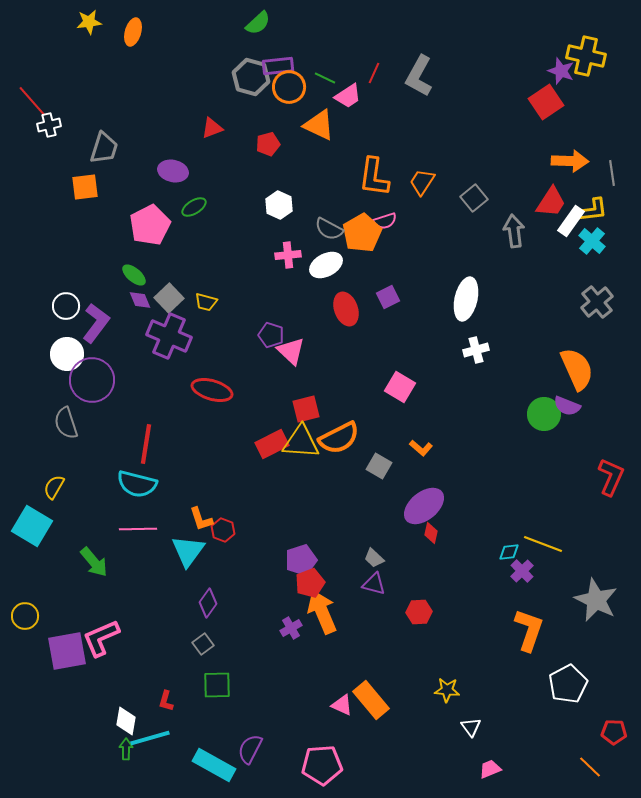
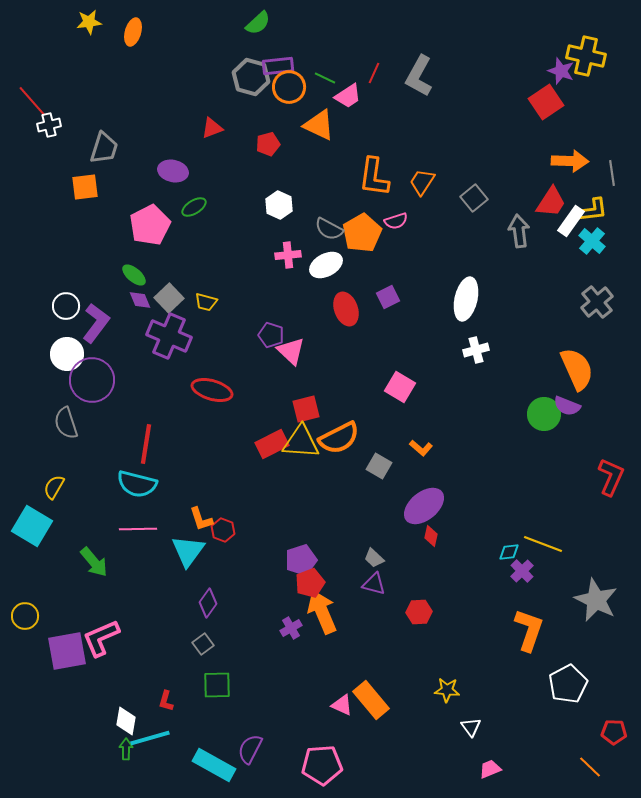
pink semicircle at (385, 221): moved 11 px right
gray arrow at (514, 231): moved 5 px right
red diamond at (431, 533): moved 3 px down
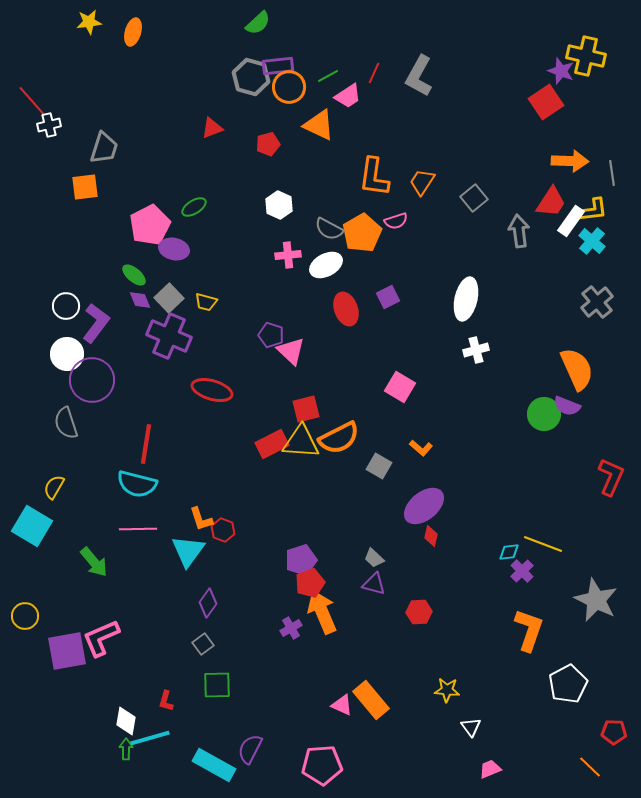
green line at (325, 78): moved 3 px right, 2 px up; rotated 55 degrees counterclockwise
purple ellipse at (173, 171): moved 1 px right, 78 px down
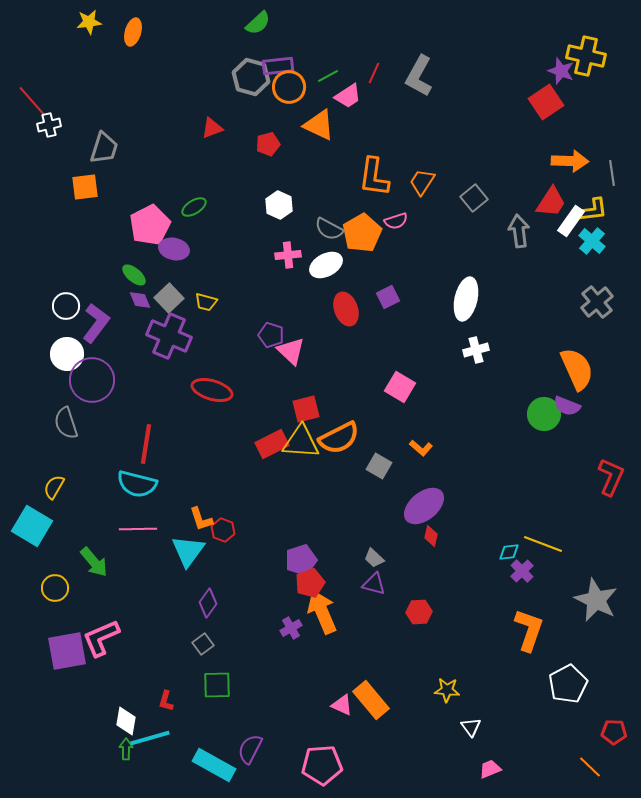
yellow circle at (25, 616): moved 30 px right, 28 px up
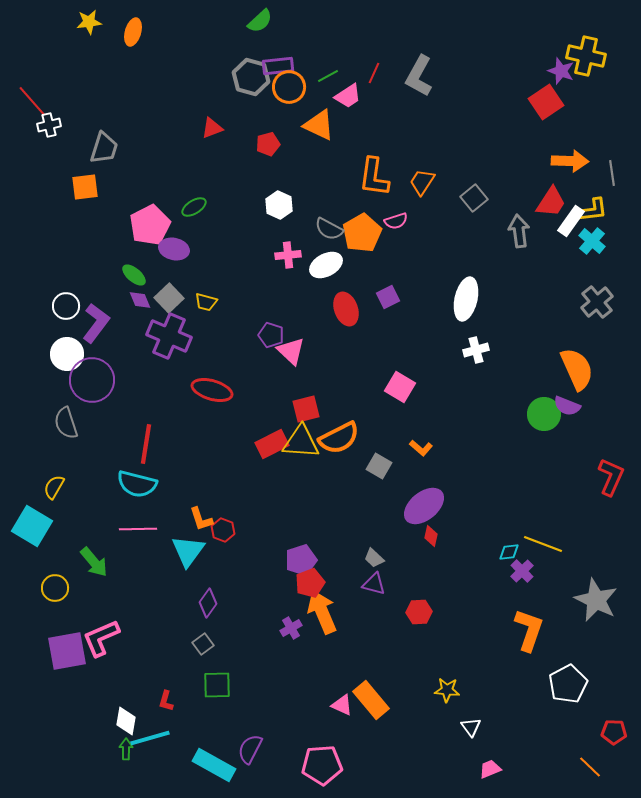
green semicircle at (258, 23): moved 2 px right, 2 px up
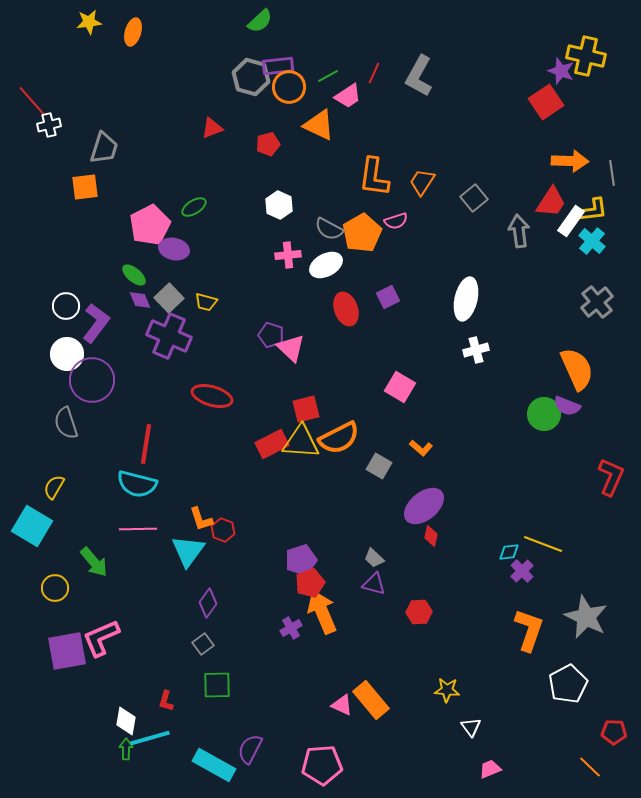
pink triangle at (291, 351): moved 3 px up
red ellipse at (212, 390): moved 6 px down
gray star at (596, 600): moved 10 px left, 17 px down
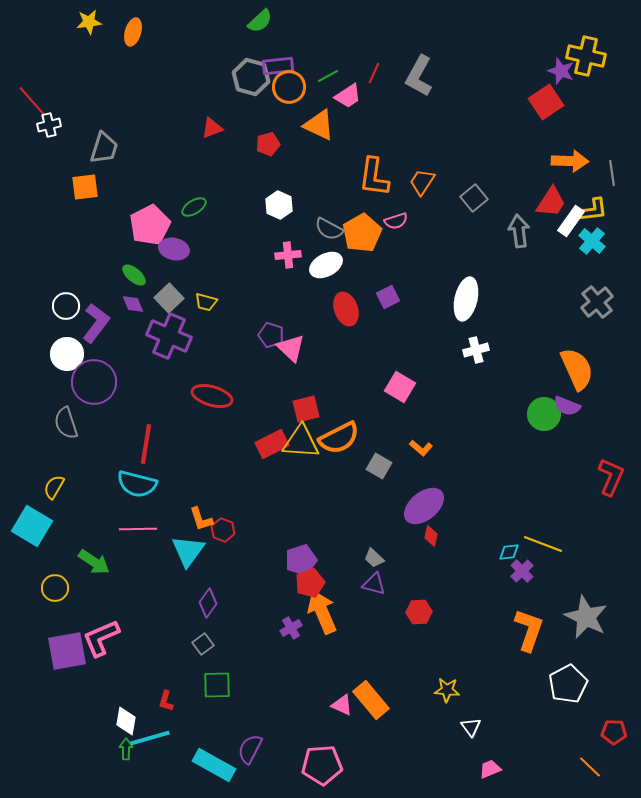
purple diamond at (140, 300): moved 7 px left, 4 px down
purple circle at (92, 380): moved 2 px right, 2 px down
green arrow at (94, 562): rotated 16 degrees counterclockwise
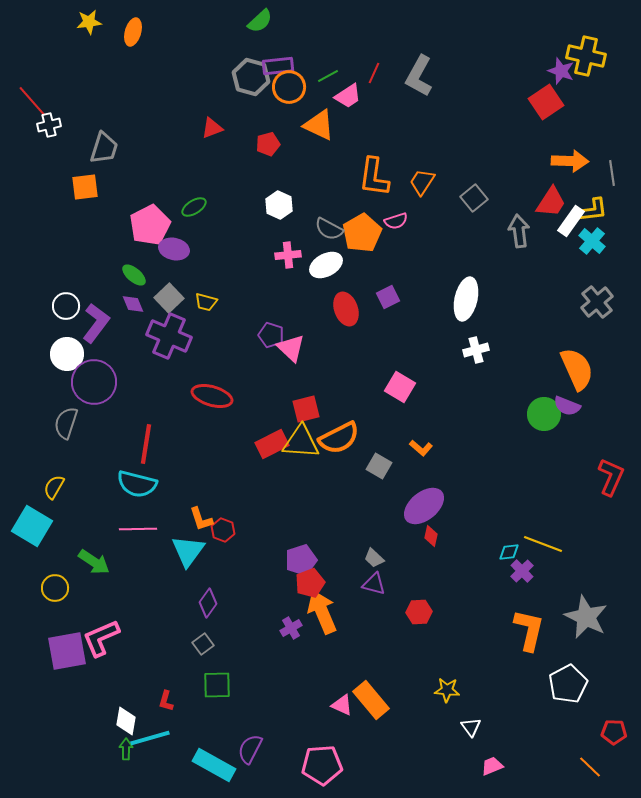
gray semicircle at (66, 423): rotated 36 degrees clockwise
orange L-shape at (529, 630): rotated 6 degrees counterclockwise
pink trapezoid at (490, 769): moved 2 px right, 3 px up
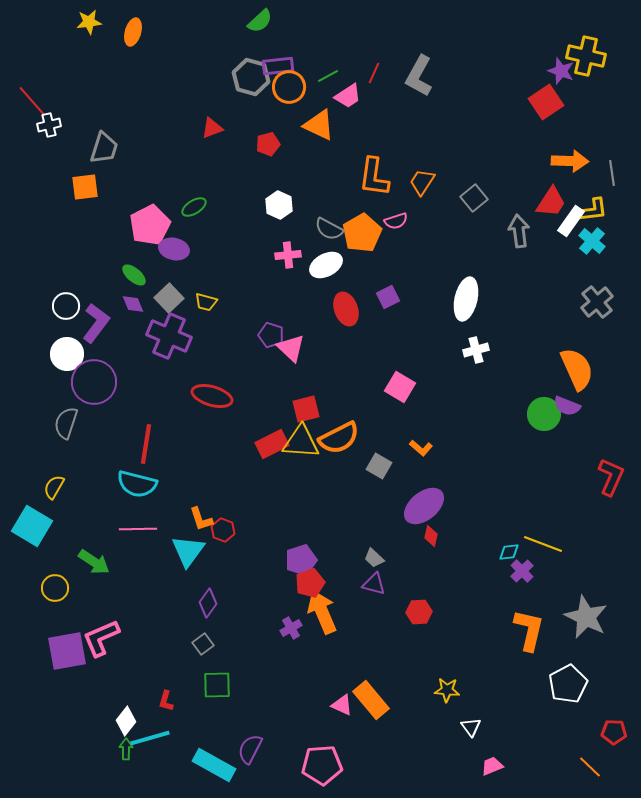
white diamond at (126, 721): rotated 28 degrees clockwise
